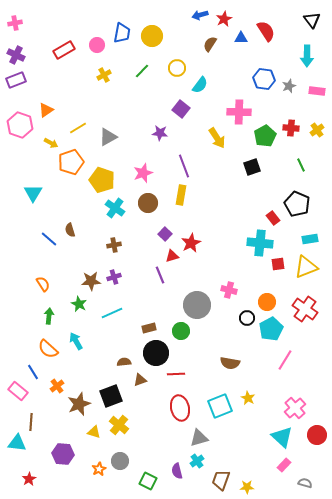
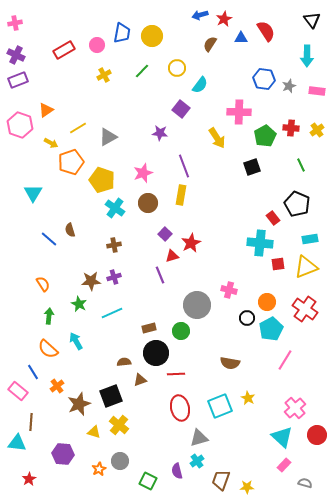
purple rectangle at (16, 80): moved 2 px right
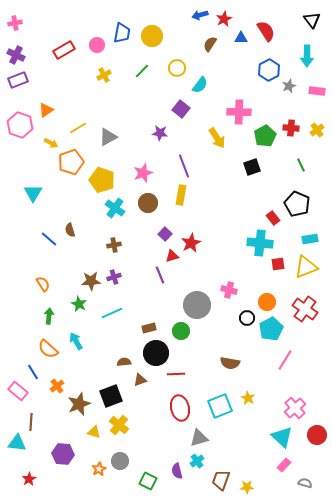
blue hexagon at (264, 79): moved 5 px right, 9 px up; rotated 25 degrees clockwise
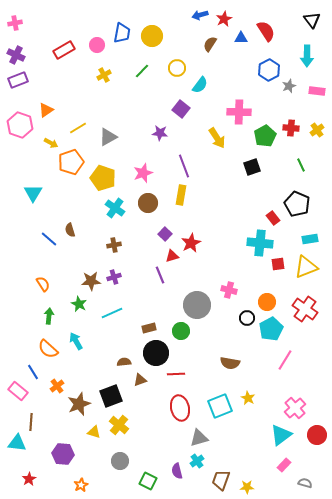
yellow pentagon at (102, 180): moved 1 px right, 2 px up
cyan triangle at (282, 437): moved 1 px left, 2 px up; rotated 40 degrees clockwise
orange star at (99, 469): moved 18 px left, 16 px down
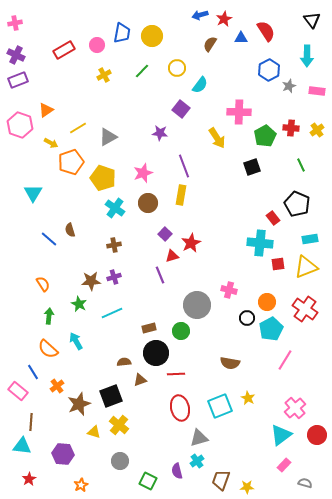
cyan triangle at (17, 443): moved 5 px right, 3 px down
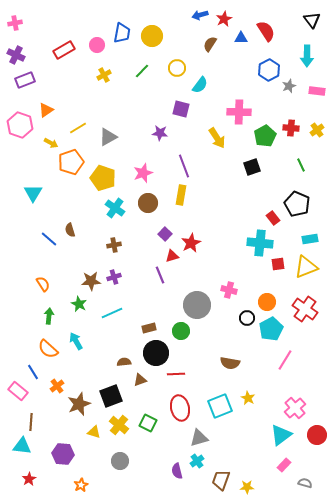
purple rectangle at (18, 80): moved 7 px right
purple square at (181, 109): rotated 24 degrees counterclockwise
green square at (148, 481): moved 58 px up
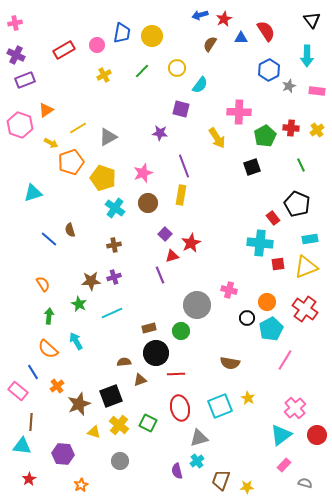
cyan triangle at (33, 193): rotated 42 degrees clockwise
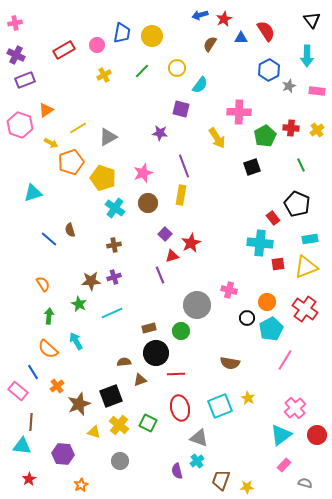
gray triangle at (199, 438): rotated 36 degrees clockwise
